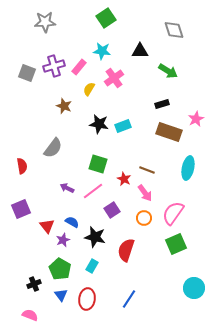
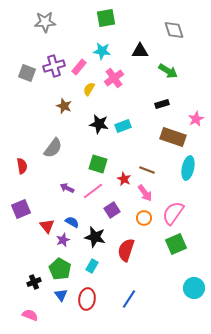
green square at (106, 18): rotated 24 degrees clockwise
brown rectangle at (169, 132): moved 4 px right, 5 px down
black cross at (34, 284): moved 2 px up
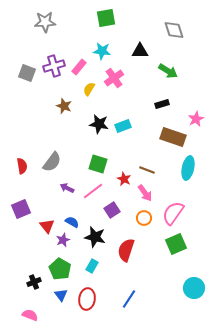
gray semicircle at (53, 148): moved 1 px left, 14 px down
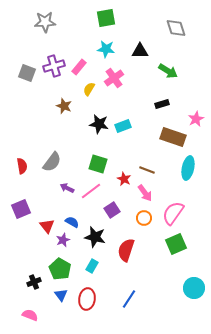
gray diamond at (174, 30): moved 2 px right, 2 px up
cyan star at (102, 51): moved 4 px right, 2 px up
pink line at (93, 191): moved 2 px left
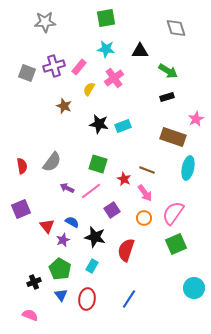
black rectangle at (162, 104): moved 5 px right, 7 px up
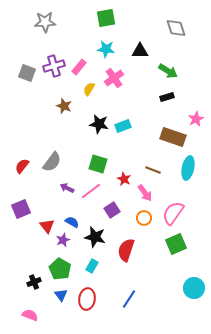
red semicircle at (22, 166): rotated 133 degrees counterclockwise
brown line at (147, 170): moved 6 px right
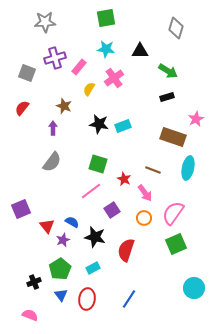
gray diamond at (176, 28): rotated 35 degrees clockwise
purple cross at (54, 66): moved 1 px right, 8 px up
red semicircle at (22, 166): moved 58 px up
purple arrow at (67, 188): moved 14 px left, 60 px up; rotated 64 degrees clockwise
cyan rectangle at (92, 266): moved 1 px right, 2 px down; rotated 32 degrees clockwise
green pentagon at (60, 269): rotated 10 degrees clockwise
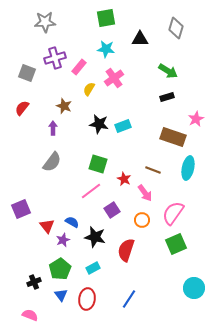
black triangle at (140, 51): moved 12 px up
orange circle at (144, 218): moved 2 px left, 2 px down
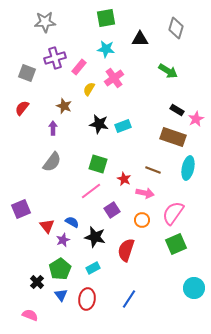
black rectangle at (167, 97): moved 10 px right, 13 px down; rotated 48 degrees clockwise
pink arrow at (145, 193): rotated 42 degrees counterclockwise
black cross at (34, 282): moved 3 px right; rotated 24 degrees counterclockwise
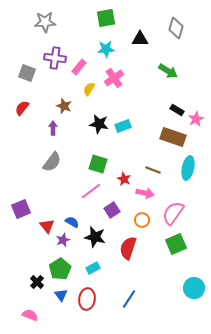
cyan star at (106, 49): rotated 12 degrees counterclockwise
purple cross at (55, 58): rotated 25 degrees clockwise
red semicircle at (126, 250): moved 2 px right, 2 px up
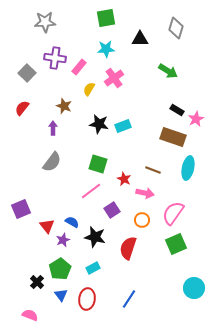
gray square at (27, 73): rotated 24 degrees clockwise
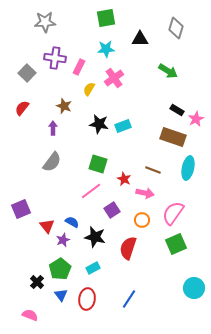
pink rectangle at (79, 67): rotated 14 degrees counterclockwise
